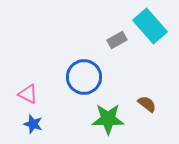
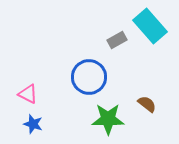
blue circle: moved 5 px right
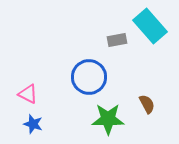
gray rectangle: rotated 18 degrees clockwise
brown semicircle: rotated 24 degrees clockwise
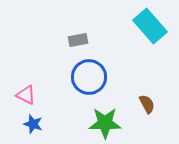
gray rectangle: moved 39 px left
pink triangle: moved 2 px left, 1 px down
green star: moved 3 px left, 4 px down
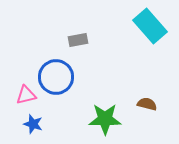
blue circle: moved 33 px left
pink triangle: rotated 40 degrees counterclockwise
brown semicircle: rotated 48 degrees counterclockwise
green star: moved 4 px up
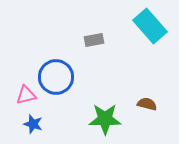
gray rectangle: moved 16 px right
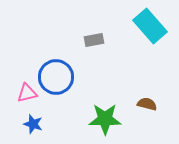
pink triangle: moved 1 px right, 2 px up
